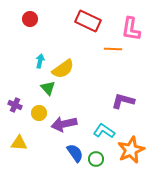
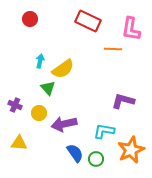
cyan L-shape: rotated 25 degrees counterclockwise
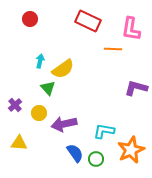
purple L-shape: moved 13 px right, 13 px up
purple cross: rotated 24 degrees clockwise
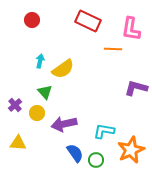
red circle: moved 2 px right, 1 px down
green triangle: moved 3 px left, 4 px down
yellow circle: moved 2 px left
yellow triangle: moved 1 px left
green circle: moved 1 px down
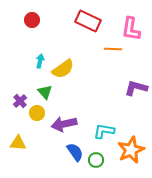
purple cross: moved 5 px right, 4 px up
blue semicircle: moved 1 px up
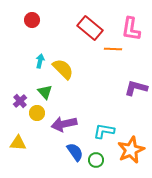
red rectangle: moved 2 px right, 7 px down; rotated 15 degrees clockwise
yellow semicircle: rotated 100 degrees counterclockwise
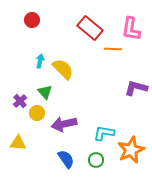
cyan L-shape: moved 2 px down
blue semicircle: moved 9 px left, 7 px down
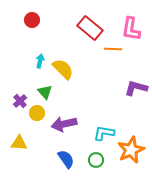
yellow triangle: moved 1 px right
